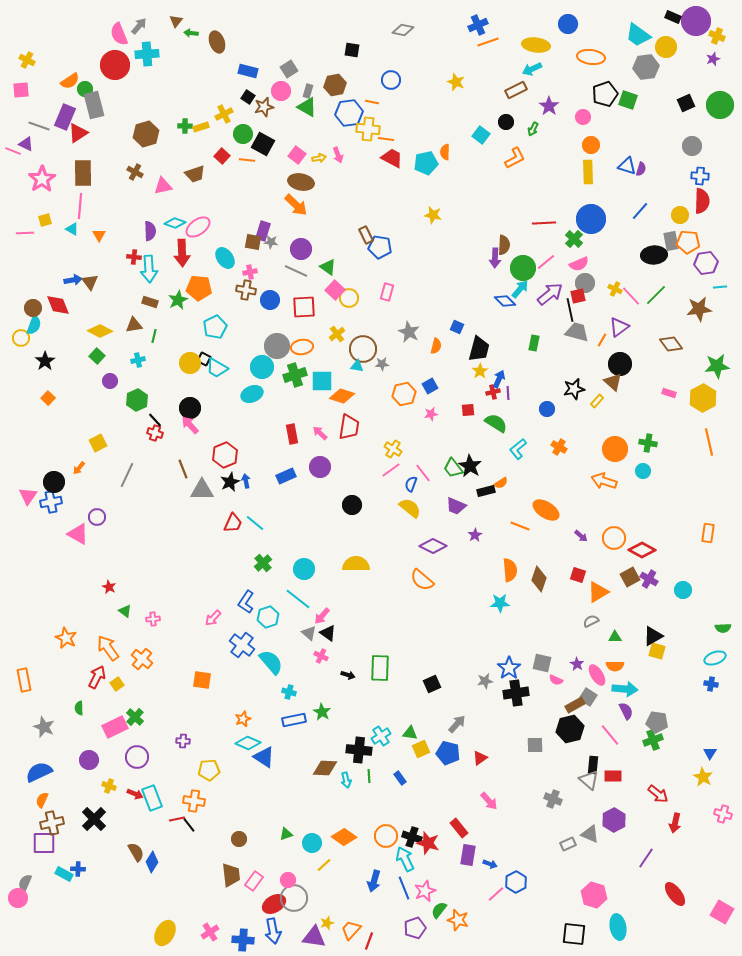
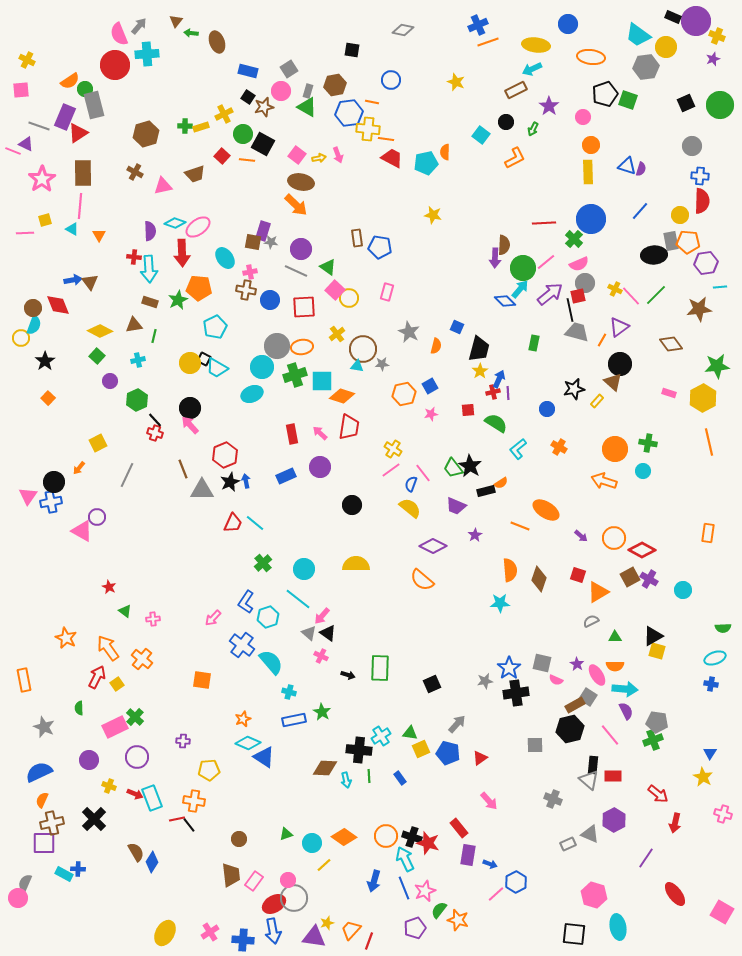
brown rectangle at (366, 235): moved 9 px left, 3 px down; rotated 18 degrees clockwise
pink triangle at (78, 534): moved 4 px right, 3 px up
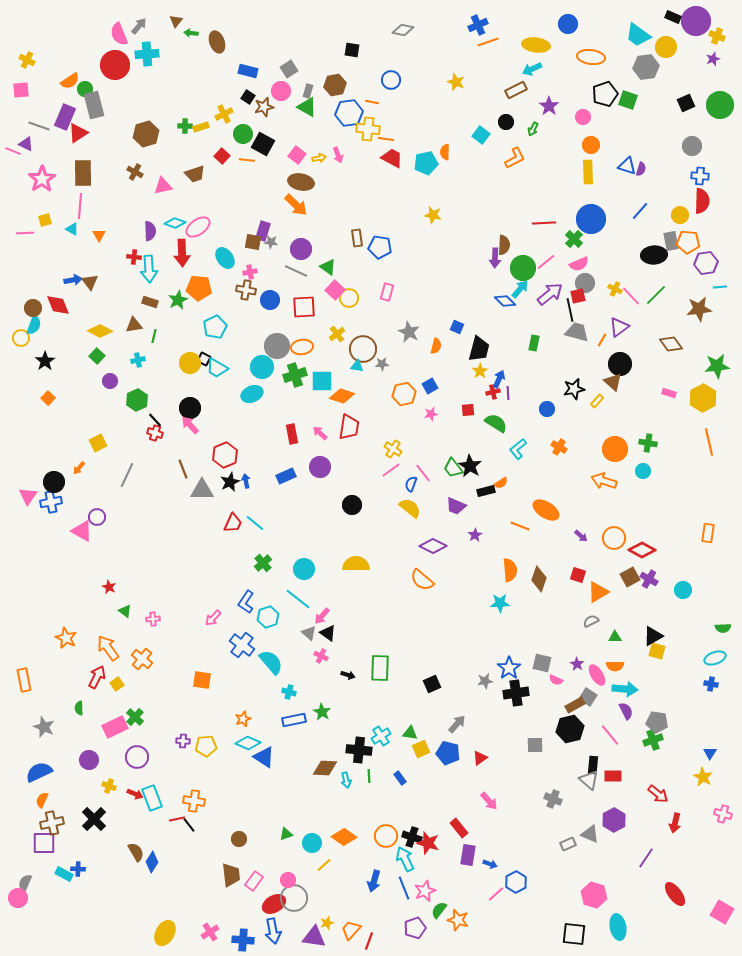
yellow pentagon at (209, 770): moved 3 px left, 24 px up
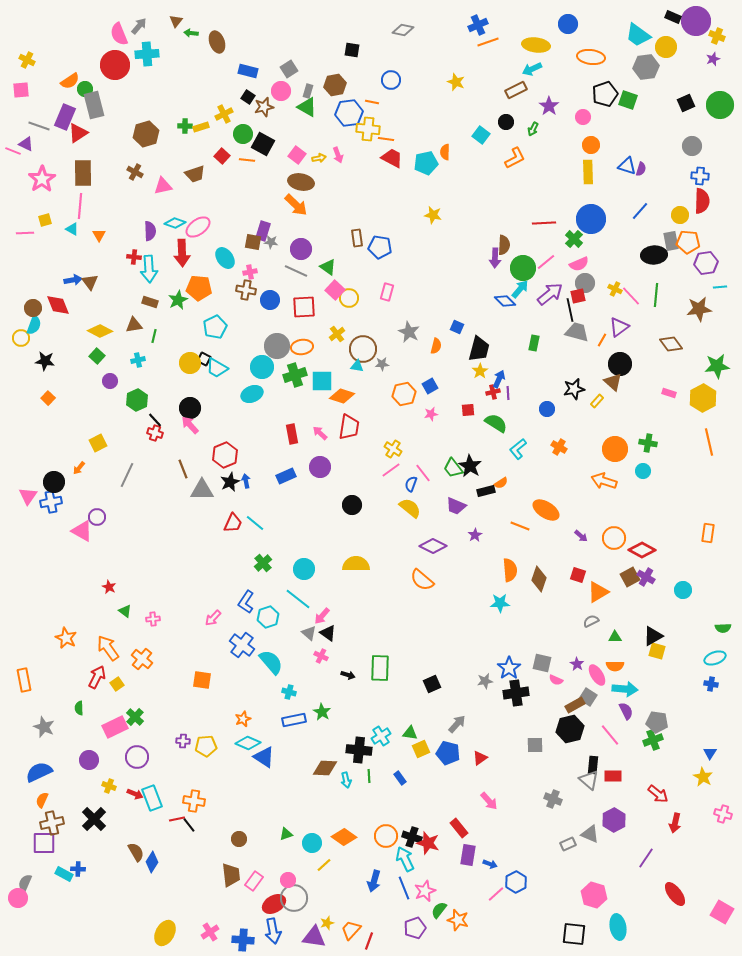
green line at (656, 295): rotated 40 degrees counterclockwise
black star at (45, 361): rotated 30 degrees counterclockwise
purple cross at (649, 579): moved 3 px left, 2 px up
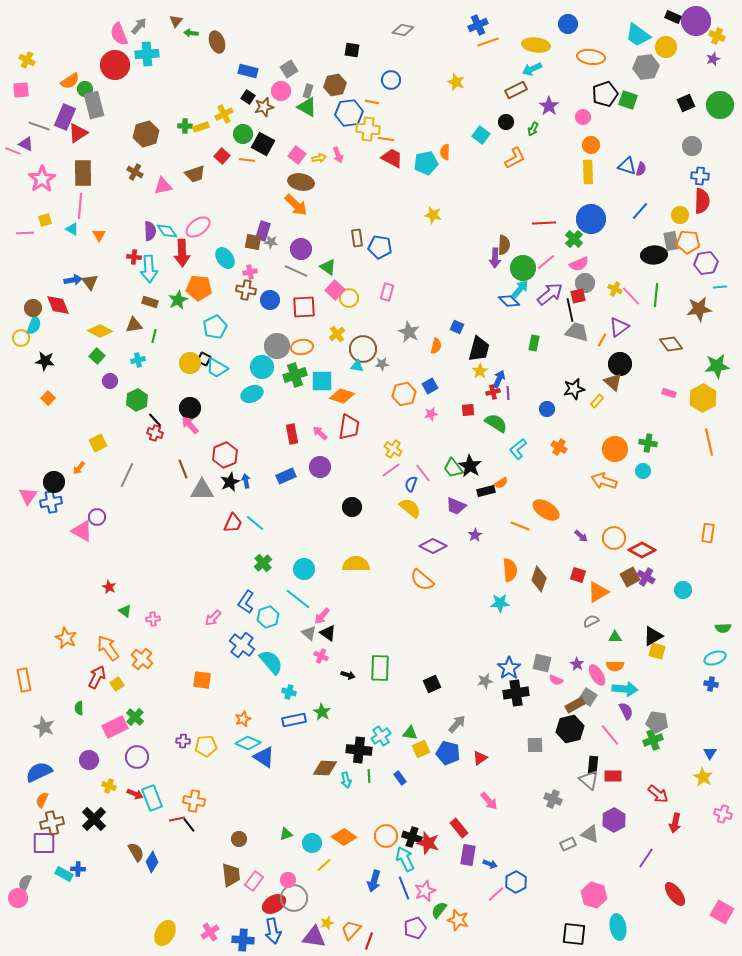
cyan diamond at (175, 223): moved 8 px left, 8 px down; rotated 35 degrees clockwise
blue diamond at (505, 301): moved 4 px right
black circle at (352, 505): moved 2 px down
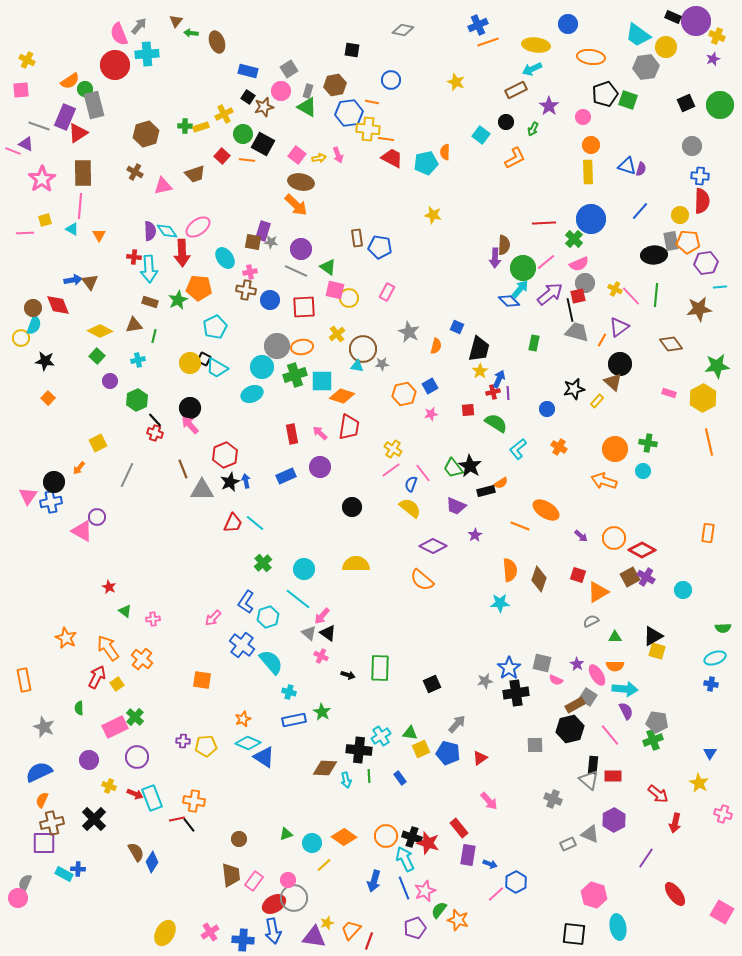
pink square at (335, 290): rotated 30 degrees counterclockwise
pink rectangle at (387, 292): rotated 12 degrees clockwise
yellow star at (703, 777): moved 4 px left, 6 px down
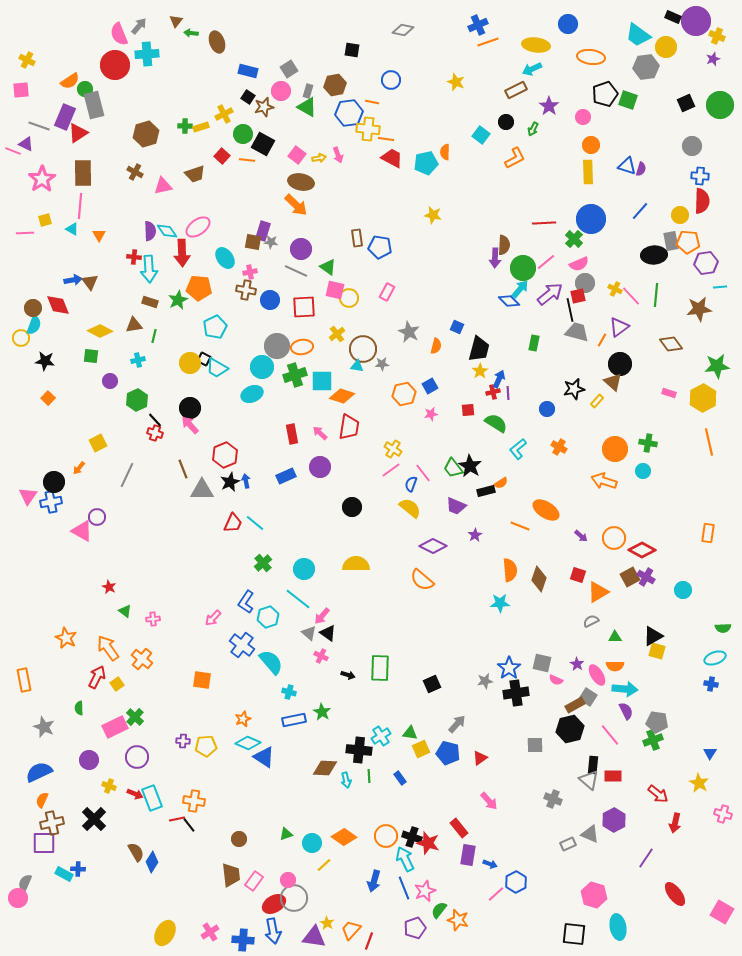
green square at (97, 356): moved 6 px left; rotated 35 degrees counterclockwise
yellow star at (327, 923): rotated 24 degrees counterclockwise
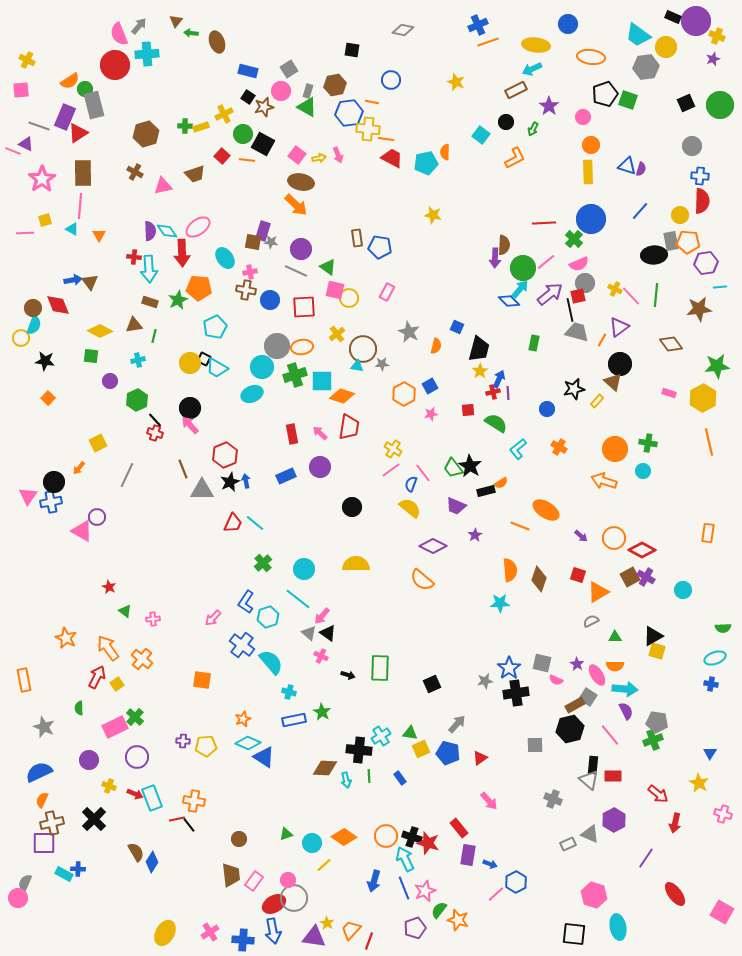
orange hexagon at (404, 394): rotated 15 degrees counterclockwise
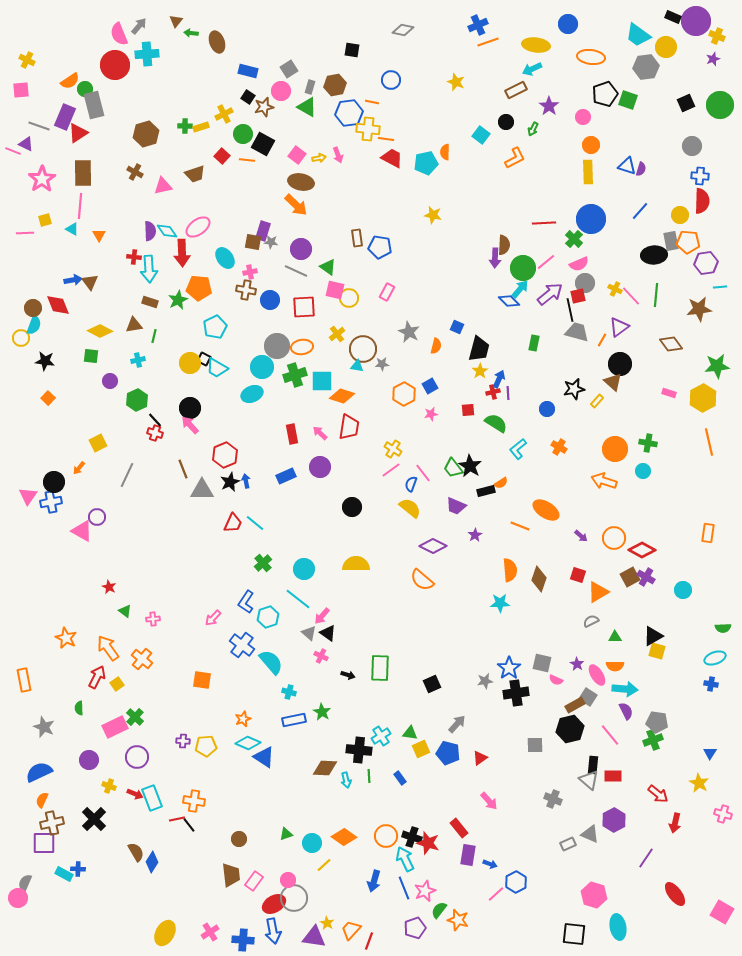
gray rectangle at (308, 91): moved 2 px right, 4 px up
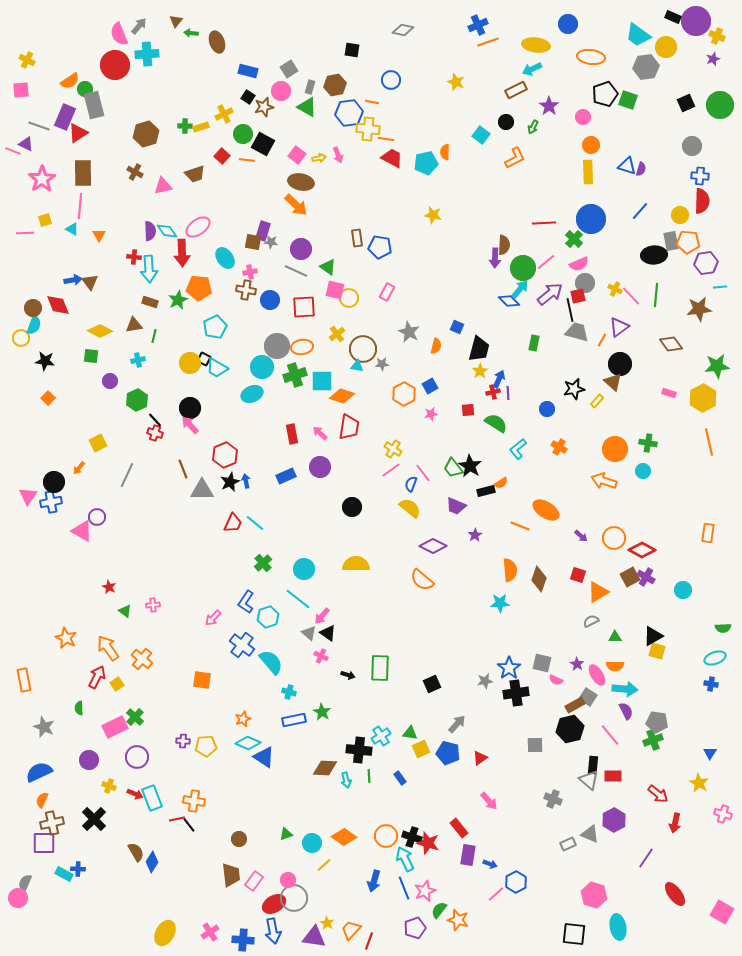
green arrow at (533, 129): moved 2 px up
pink cross at (153, 619): moved 14 px up
